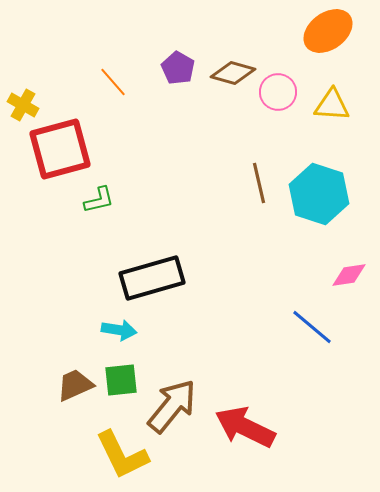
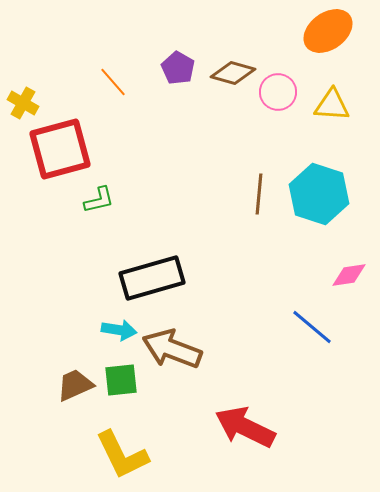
yellow cross: moved 2 px up
brown line: moved 11 px down; rotated 18 degrees clockwise
brown arrow: moved 57 px up; rotated 108 degrees counterclockwise
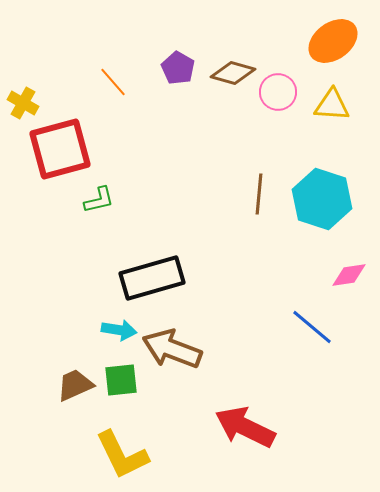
orange ellipse: moved 5 px right, 10 px down
cyan hexagon: moved 3 px right, 5 px down
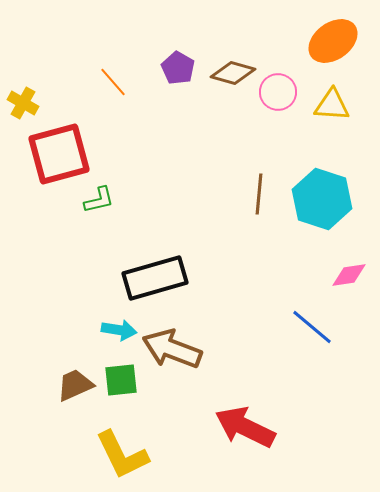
red square: moved 1 px left, 5 px down
black rectangle: moved 3 px right
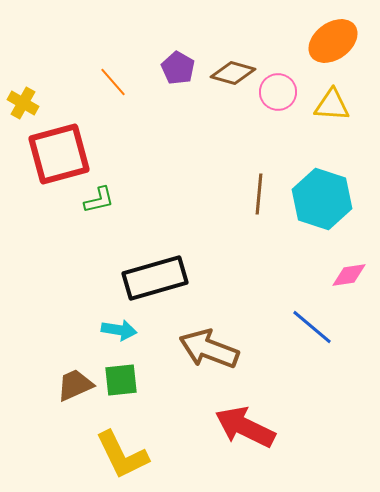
brown arrow: moved 37 px right
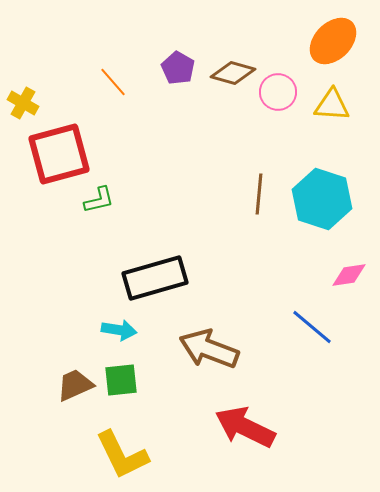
orange ellipse: rotated 9 degrees counterclockwise
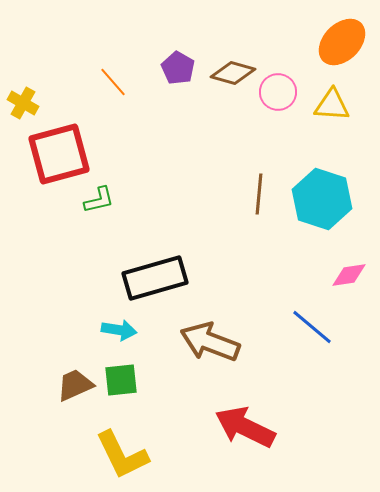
orange ellipse: moved 9 px right, 1 px down
brown arrow: moved 1 px right, 7 px up
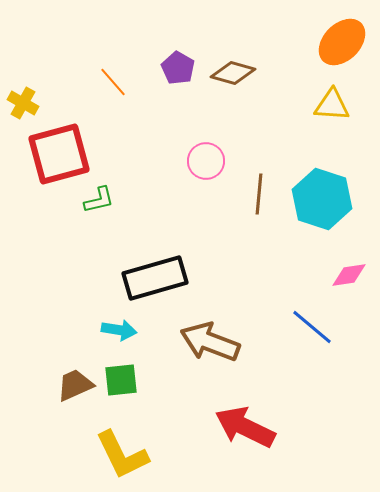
pink circle: moved 72 px left, 69 px down
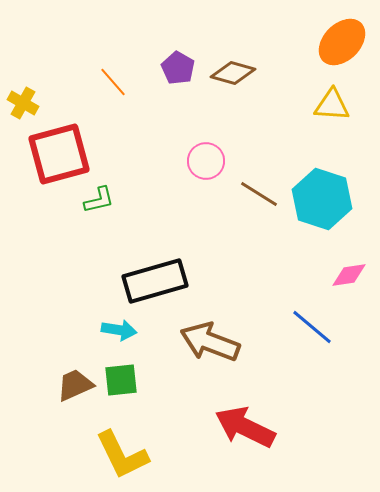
brown line: rotated 63 degrees counterclockwise
black rectangle: moved 3 px down
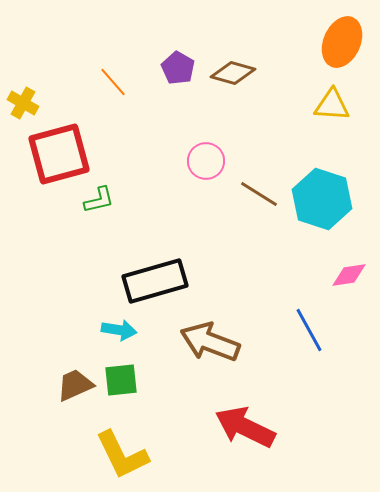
orange ellipse: rotated 21 degrees counterclockwise
blue line: moved 3 px left, 3 px down; rotated 21 degrees clockwise
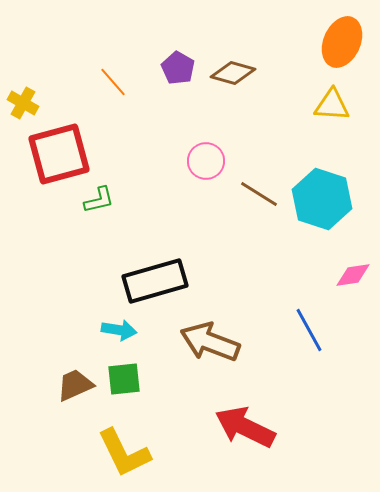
pink diamond: moved 4 px right
green square: moved 3 px right, 1 px up
yellow L-shape: moved 2 px right, 2 px up
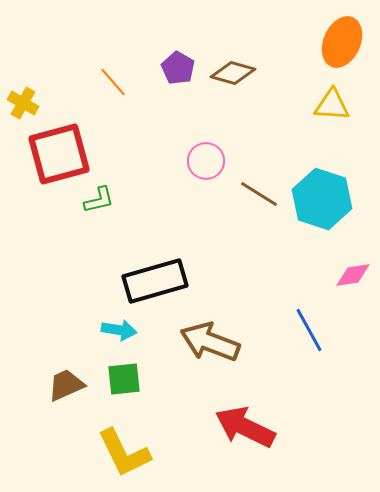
brown trapezoid: moved 9 px left
